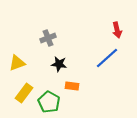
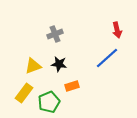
gray cross: moved 7 px right, 4 px up
yellow triangle: moved 16 px right, 3 px down
orange rectangle: rotated 24 degrees counterclockwise
green pentagon: rotated 20 degrees clockwise
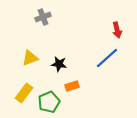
gray cross: moved 12 px left, 17 px up
yellow triangle: moved 3 px left, 8 px up
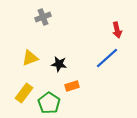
green pentagon: moved 1 px down; rotated 15 degrees counterclockwise
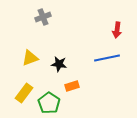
red arrow: rotated 21 degrees clockwise
blue line: rotated 30 degrees clockwise
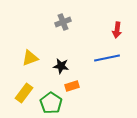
gray cross: moved 20 px right, 5 px down
black star: moved 2 px right, 2 px down
green pentagon: moved 2 px right
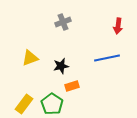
red arrow: moved 1 px right, 4 px up
black star: rotated 21 degrees counterclockwise
yellow rectangle: moved 11 px down
green pentagon: moved 1 px right, 1 px down
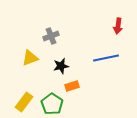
gray cross: moved 12 px left, 14 px down
blue line: moved 1 px left
yellow rectangle: moved 2 px up
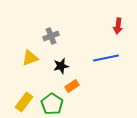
orange rectangle: rotated 16 degrees counterclockwise
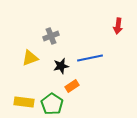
blue line: moved 16 px left
yellow rectangle: rotated 60 degrees clockwise
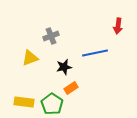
blue line: moved 5 px right, 5 px up
black star: moved 3 px right, 1 px down
orange rectangle: moved 1 px left, 2 px down
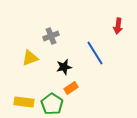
blue line: rotated 70 degrees clockwise
